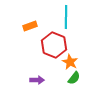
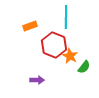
orange star: moved 6 px up
green semicircle: moved 10 px right, 11 px up
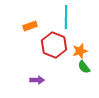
orange star: moved 10 px right, 5 px up; rotated 28 degrees clockwise
green semicircle: rotated 104 degrees clockwise
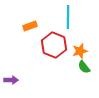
cyan line: moved 2 px right
purple arrow: moved 26 px left
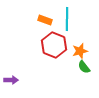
cyan line: moved 1 px left, 2 px down
orange rectangle: moved 15 px right, 6 px up; rotated 40 degrees clockwise
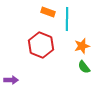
orange rectangle: moved 3 px right, 8 px up
red hexagon: moved 13 px left
orange star: moved 2 px right, 5 px up
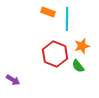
red hexagon: moved 14 px right, 9 px down
green semicircle: moved 6 px left, 1 px up
purple arrow: moved 2 px right; rotated 32 degrees clockwise
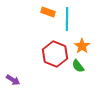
orange star: rotated 21 degrees counterclockwise
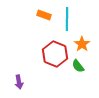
orange rectangle: moved 4 px left, 3 px down
orange star: moved 2 px up
purple arrow: moved 6 px right, 2 px down; rotated 48 degrees clockwise
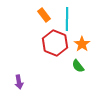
orange rectangle: rotated 32 degrees clockwise
red hexagon: moved 11 px up
